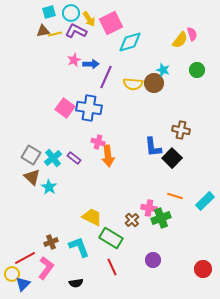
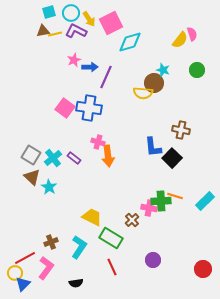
blue arrow at (91, 64): moved 1 px left, 3 px down
yellow semicircle at (133, 84): moved 10 px right, 9 px down
green cross at (161, 218): moved 17 px up; rotated 18 degrees clockwise
cyan L-shape at (79, 247): rotated 55 degrees clockwise
yellow circle at (12, 274): moved 3 px right, 1 px up
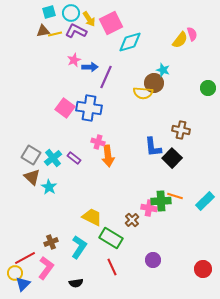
green circle at (197, 70): moved 11 px right, 18 px down
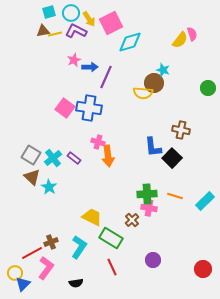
green cross at (161, 201): moved 14 px left, 7 px up
red line at (25, 258): moved 7 px right, 5 px up
